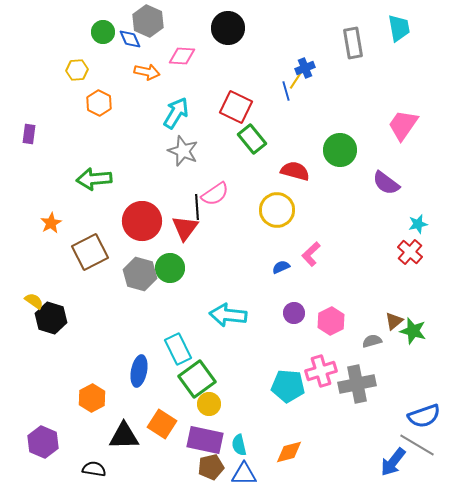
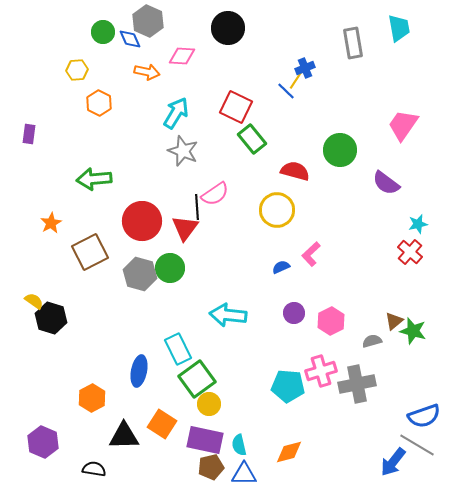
blue line at (286, 91): rotated 30 degrees counterclockwise
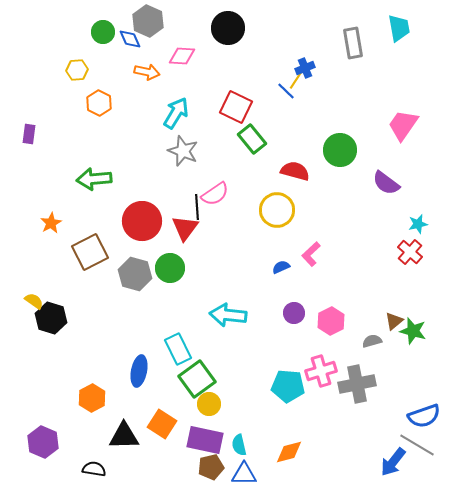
gray hexagon at (140, 274): moved 5 px left
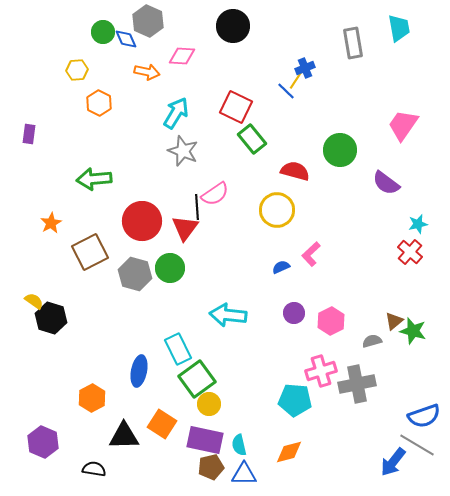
black circle at (228, 28): moved 5 px right, 2 px up
blue diamond at (130, 39): moved 4 px left
cyan pentagon at (288, 386): moved 7 px right, 14 px down
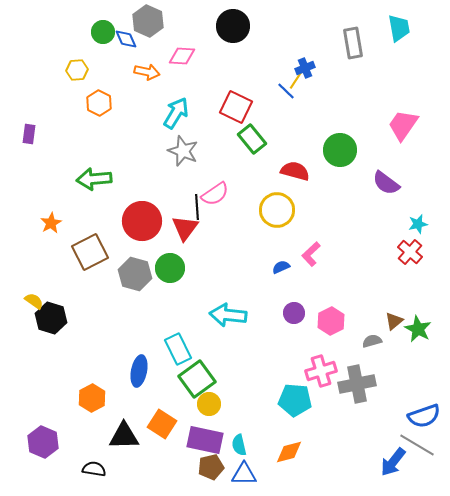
green star at (413, 331): moved 5 px right, 2 px up; rotated 12 degrees clockwise
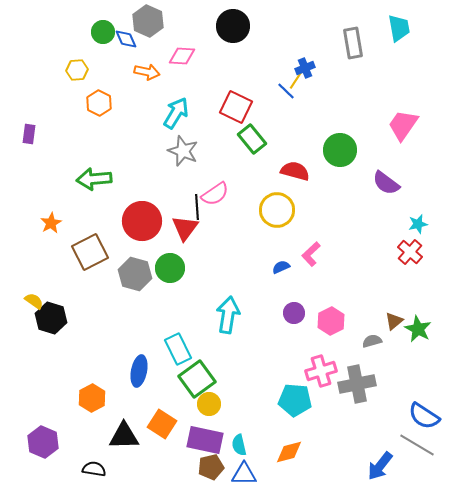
cyan arrow at (228, 315): rotated 93 degrees clockwise
blue semicircle at (424, 416): rotated 52 degrees clockwise
blue arrow at (393, 462): moved 13 px left, 4 px down
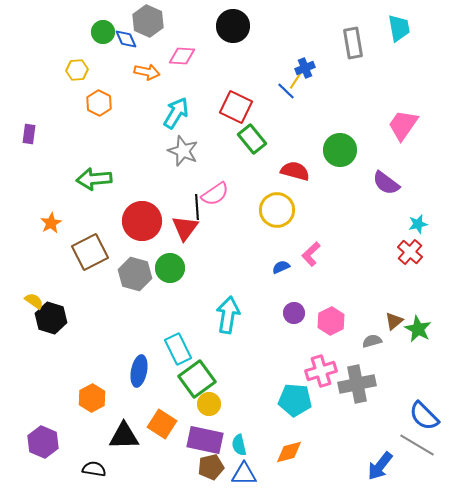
blue semicircle at (424, 416): rotated 12 degrees clockwise
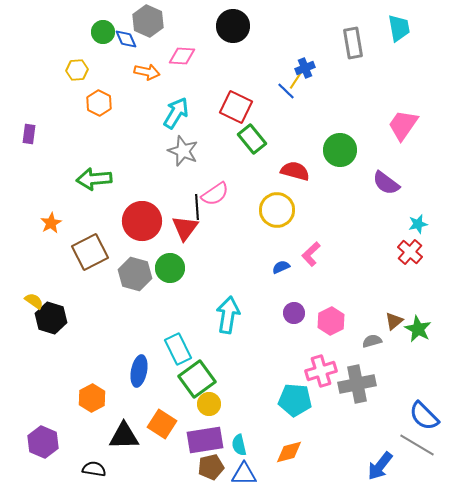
purple rectangle at (205, 440): rotated 21 degrees counterclockwise
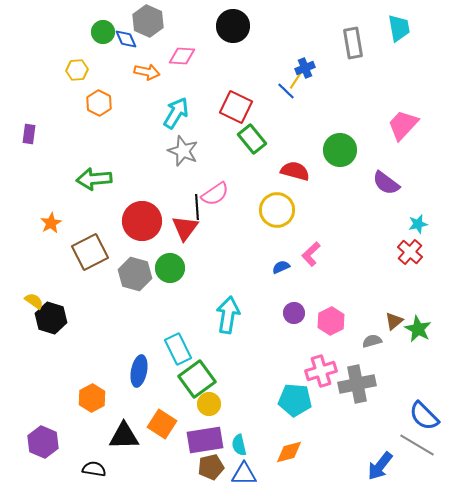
pink trapezoid at (403, 125): rotated 8 degrees clockwise
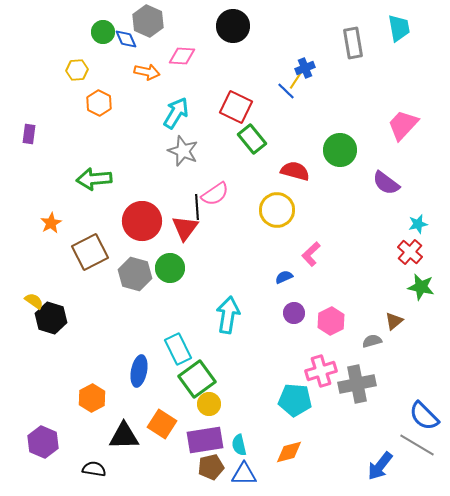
blue semicircle at (281, 267): moved 3 px right, 10 px down
green star at (418, 329): moved 3 px right, 42 px up; rotated 16 degrees counterclockwise
